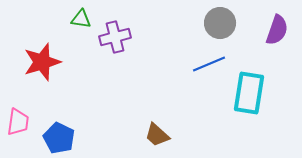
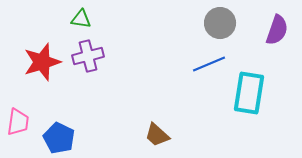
purple cross: moved 27 px left, 19 px down
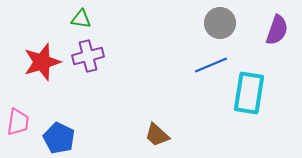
blue line: moved 2 px right, 1 px down
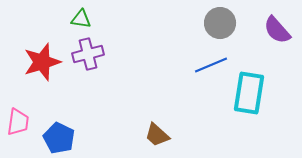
purple semicircle: rotated 120 degrees clockwise
purple cross: moved 2 px up
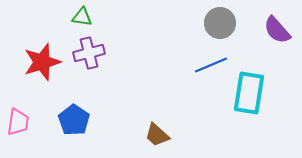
green triangle: moved 1 px right, 2 px up
purple cross: moved 1 px right, 1 px up
blue pentagon: moved 15 px right, 18 px up; rotated 8 degrees clockwise
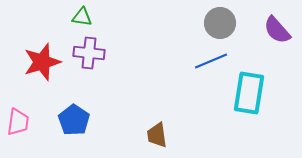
purple cross: rotated 20 degrees clockwise
blue line: moved 4 px up
brown trapezoid: rotated 40 degrees clockwise
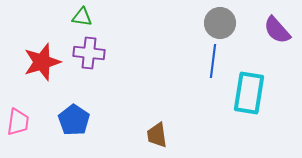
blue line: moved 2 px right; rotated 60 degrees counterclockwise
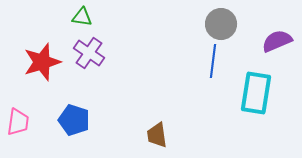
gray circle: moved 1 px right, 1 px down
purple semicircle: moved 11 px down; rotated 108 degrees clockwise
purple cross: rotated 28 degrees clockwise
cyan rectangle: moved 7 px right
blue pentagon: rotated 16 degrees counterclockwise
